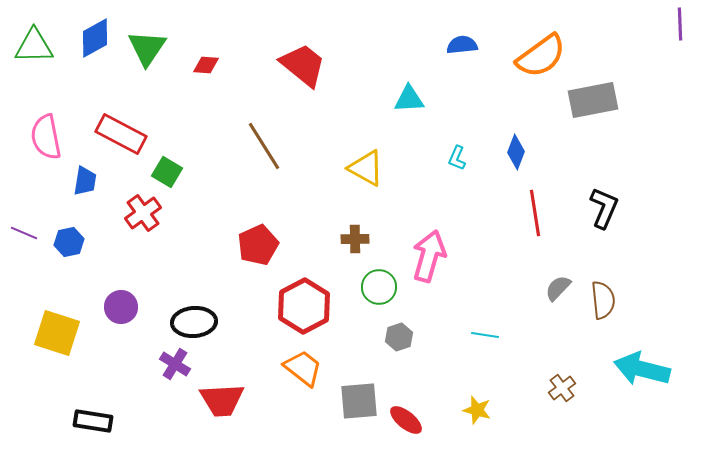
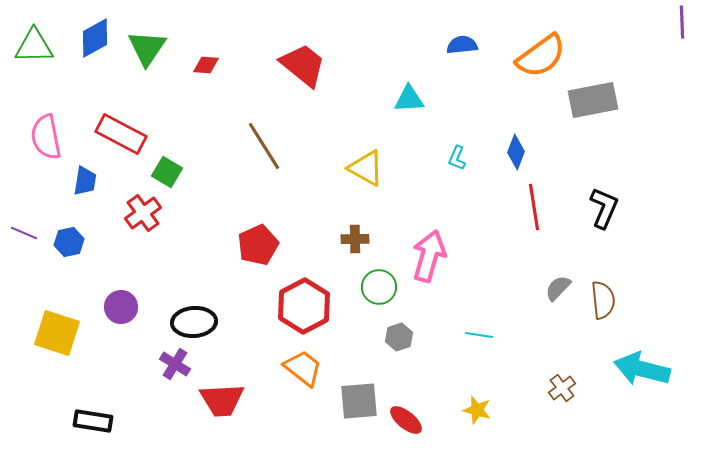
purple line at (680, 24): moved 2 px right, 2 px up
red line at (535, 213): moved 1 px left, 6 px up
cyan line at (485, 335): moved 6 px left
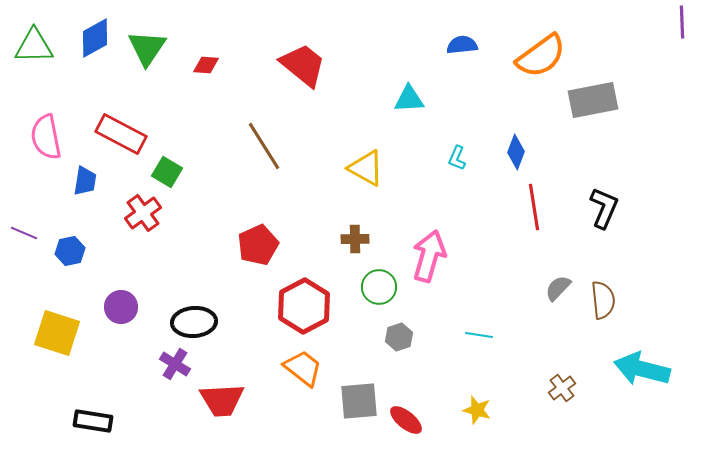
blue hexagon at (69, 242): moved 1 px right, 9 px down
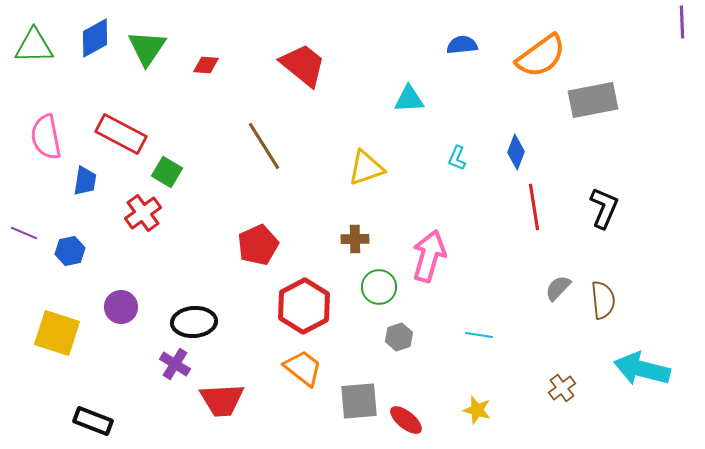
yellow triangle at (366, 168): rotated 48 degrees counterclockwise
black rectangle at (93, 421): rotated 12 degrees clockwise
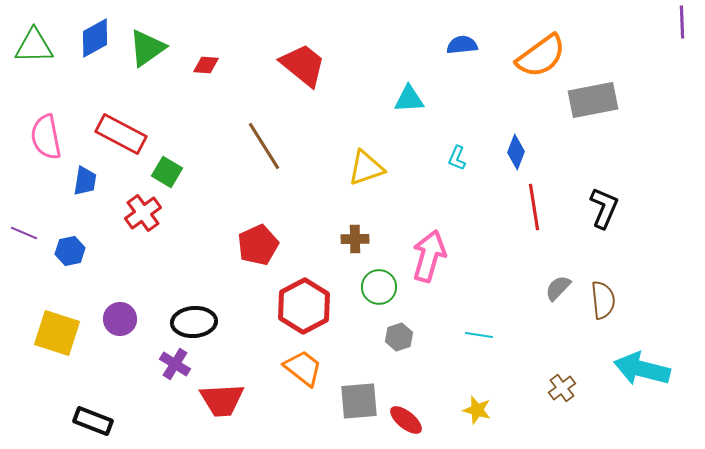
green triangle at (147, 48): rotated 21 degrees clockwise
purple circle at (121, 307): moved 1 px left, 12 px down
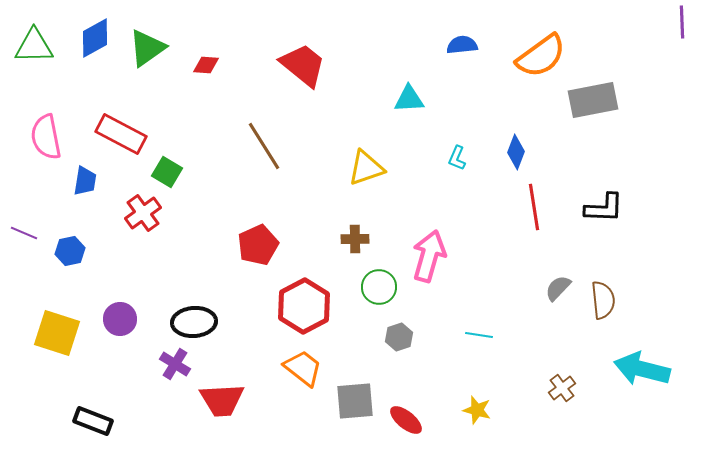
black L-shape at (604, 208): rotated 69 degrees clockwise
gray square at (359, 401): moved 4 px left
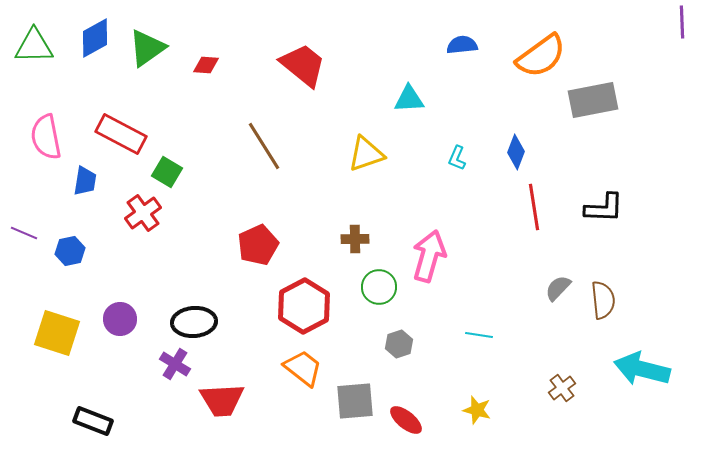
yellow triangle at (366, 168): moved 14 px up
gray hexagon at (399, 337): moved 7 px down
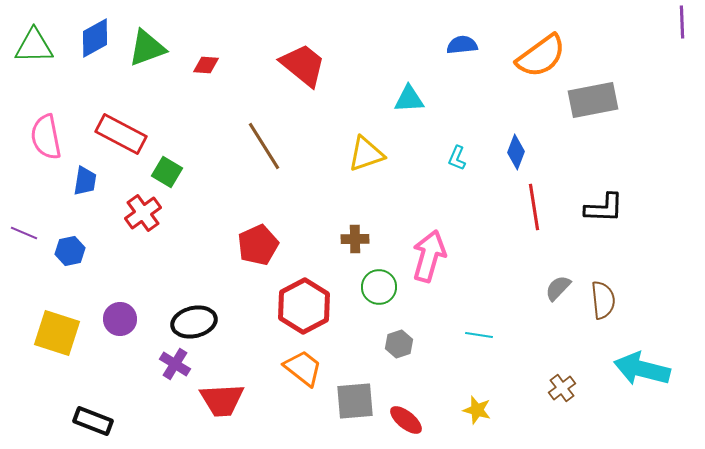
green triangle at (147, 48): rotated 15 degrees clockwise
black ellipse at (194, 322): rotated 9 degrees counterclockwise
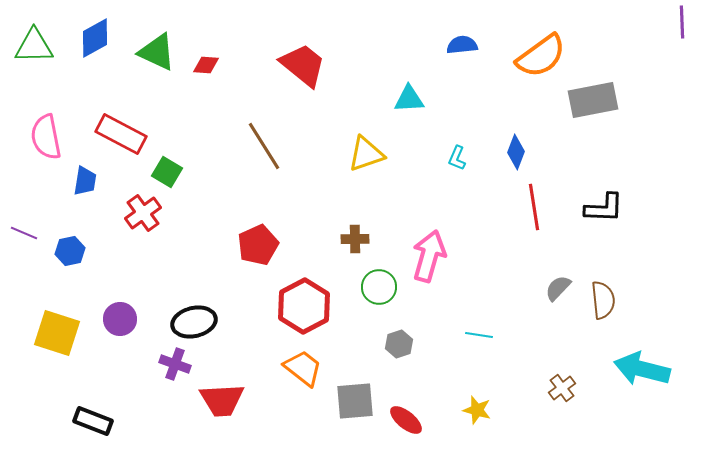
green triangle at (147, 48): moved 10 px right, 4 px down; rotated 45 degrees clockwise
purple cross at (175, 364): rotated 12 degrees counterclockwise
